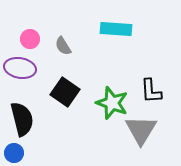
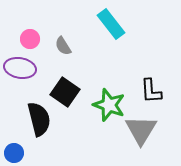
cyan rectangle: moved 5 px left, 5 px up; rotated 48 degrees clockwise
green star: moved 3 px left, 2 px down
black semicircle: moved 17 px right
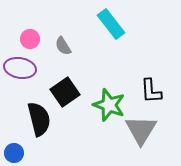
black square: rotated 20 degrees clockwise
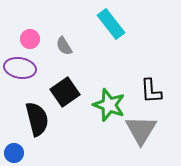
gray semicircle: moved 1 px right
black semicircle: moved 2 px left
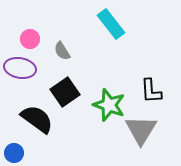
gray semicircle: moved 2 px left, 5 px down
black semicircle: rotated 40 degrees counterclockwise
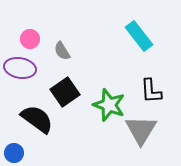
cyan rectangle: moved 28 px right, 12 px down
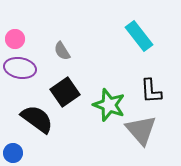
pink circle: moved 15 px left
gray triangle: rotated 12 degrees counterclockwise
blue circle: moved 1 px left
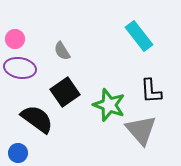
blue circle: moved 5 px right
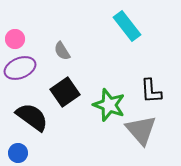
cyan rectangle: moved 12 px left, 10 px up
purple ellipse: rotated 32 degrees counterclockwise
black semicircle: moved 5 px left, 2 px up
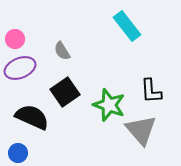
black semicircle: rotated 12 degrees counterclockwise
